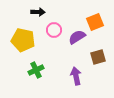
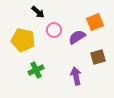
black arrow: rotated 40 degrees clockwise
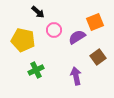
brown square: rotated 21 degrees counterclockwise
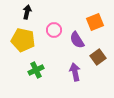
black arrow: moved 11 px left; rotated 120 degrees counterclockwise
purple semicircle: moved 3 px down; rotated 90 degrees counterclockwise
purple arrow: moved 1 px left, 4 px up
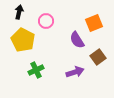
black arrow: moved 8 px left
orange square: moved 1 px left, 1 px down
pink circle: moved 8 px left, 9 px up
yellow pentagon: rotated 15 degrees clockwise
purple arrow: rotated 84 degrees clockwise
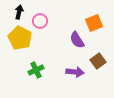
pink circle: moved 6 px left
yellow pentagon: moved 3 px left, 2 px up
brown square: moved 4 px down
purple arrow: rotated 24 degrees clockwise
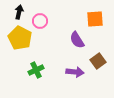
orange square: moved 1 px right, 4 px up; rotated 18 degrees clockwise
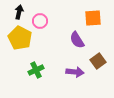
orange square: moved 2 px left, 1 px up
